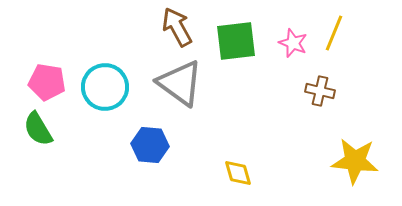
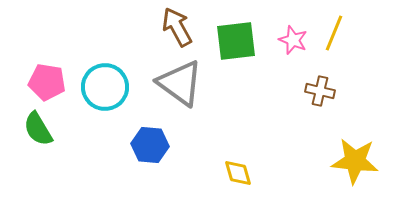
pink star: moved 3 px up
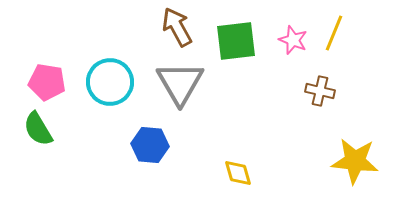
gray triangle: rotated 24 degrees clockwise
cyan circle: moved 5 px right, 5 px up
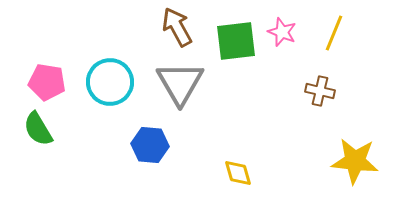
pink star: moved 11 px left, 8 px up
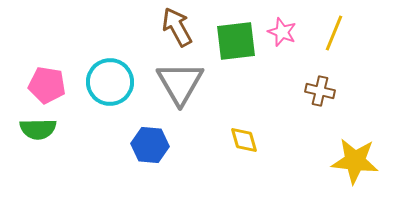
pink pentagon: moved 3 px down
green semicircle: rotated 60 degrees counterclockwise
yellow diamond: moved 6 px right, 33 px up
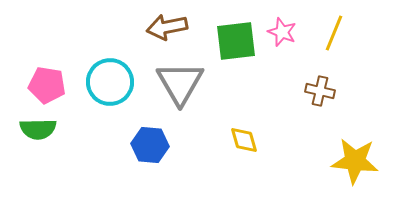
brown arrow: moved 10 px left; rotated 72 degrees counterclockwise
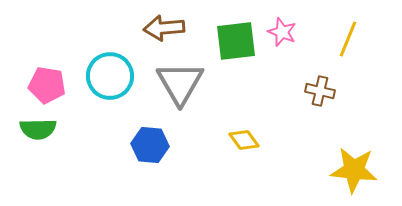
brown arrow: moved 3 px left, 1 px down; rotated 6 degrees clockwise
yellow line: moved 14 px right, 6 px down
cyan circle: moved 6 px up
yellow diamond: rotated 20 degrees counterclockwise
yellow star: moved 1 px left, 9 px down
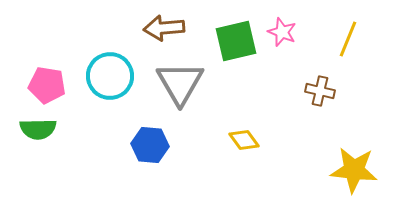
green square: rotated 6 degrees counterclockwise
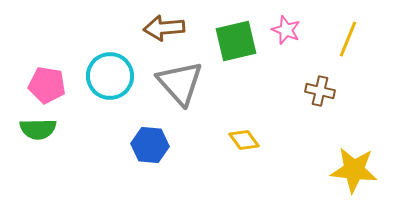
pink star: moved 4 px right, 2 px up
gray triangle: rotated 12 degrees counterclockwise
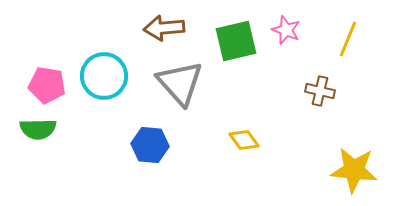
cyan circle: moved 6 px left
